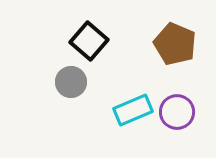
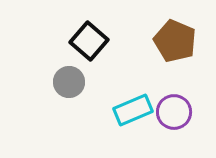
brown pentagon: moved 3 px up
gray circle: moved 2 px left
purple circle: moved 3 px left
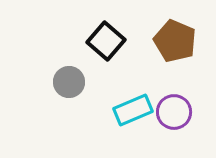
black square: moved 17 px right
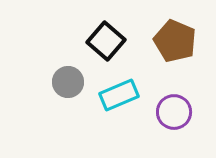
gray circle: moved 1 px left
cyan rectangle: moved 14 px left, 15 px up
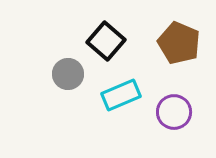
brown pentagon: moved 4 px right, 2 px down
gray circle: moved 8 px up
cyan rectangle: moved 2 px right
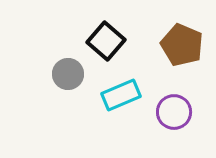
brown pentagon: moved 3 px right, 2 px down
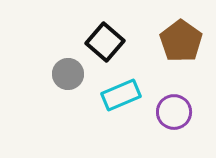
black square: moved 1 px left, 1 px down
brown pentagon: moved 1 px left, 4 px up; rotated 12 degrees clockwise
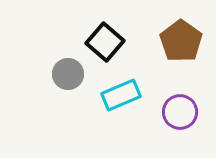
purple circle: moved 6 px right
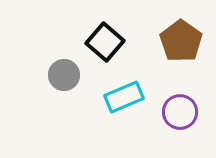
gray circle: moved 4 px left, 1 px down
cyan rectangle: moved 3 px right, 2 px down
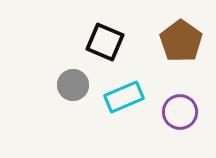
black square: rotated 18 degrees counterclockwise
gray circle: moved 9 px right, 10 px down
